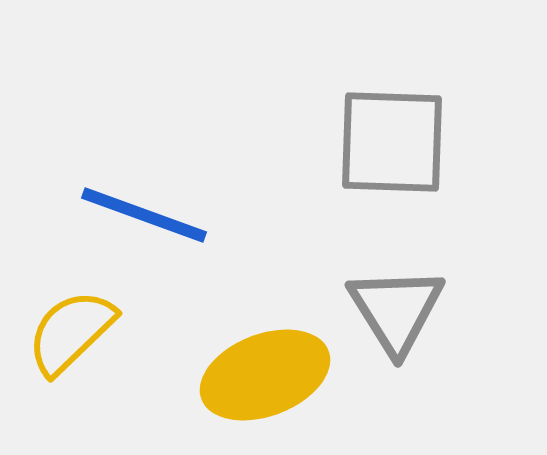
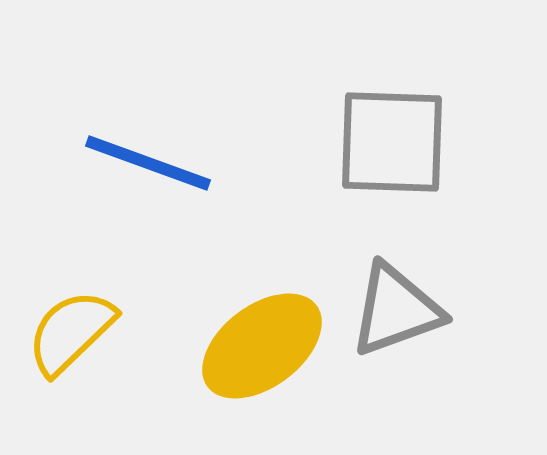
blue line: moved 4 px right, 52 px up
gray triangle: rotated 42 degrees clockwise
yellow ellipse: moved 3 px left, 29 px up; rotated 16 degrees counterclockwise
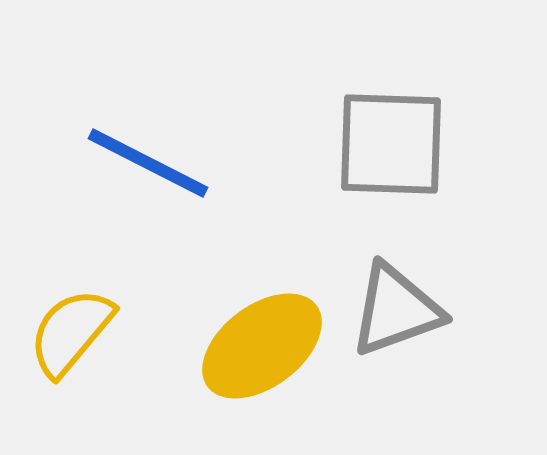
gray square: moved 1 px left, 2 px down
blue line: rotated 7 degrees clockwise
yellow semicircle: rotated 6 degrees counterclockwise
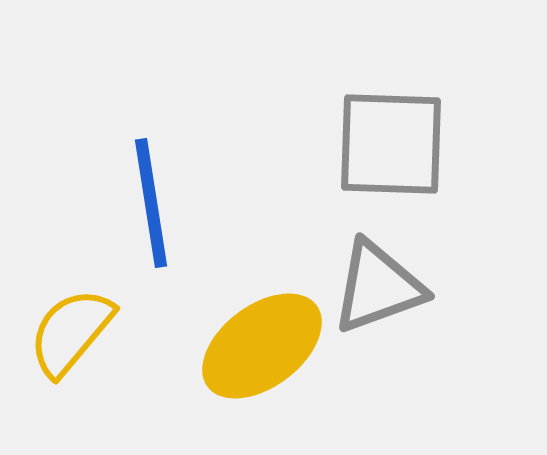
blue line: moved 3 px right, 40 px down; rotated 54 degrees clockwise
gray triangle: moved 18 px left, 23 px up
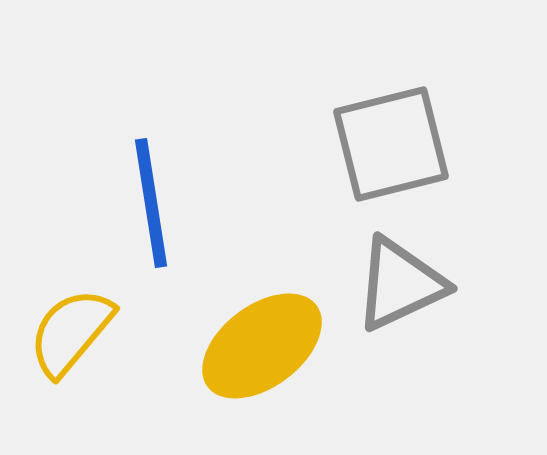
gray square: rotated 16 degrees counterclockwise
gray triangle: moved 22 px right, 3 px up; rotated 5 degrees counterclockwise
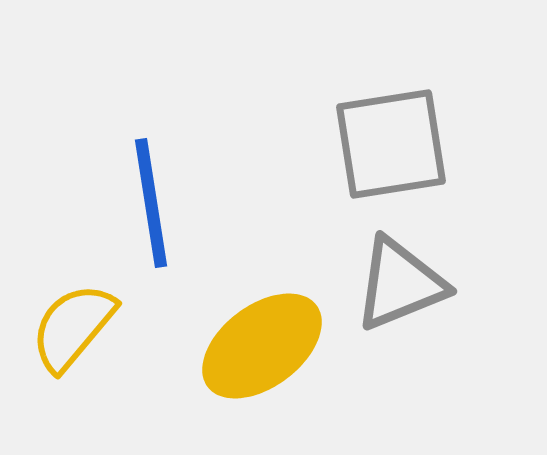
gray square: rotated 5 degrees clockwise
gray triangle: rotated 3 degrees clockwise
yellow semicircle: moved 2 px right, 5 px up
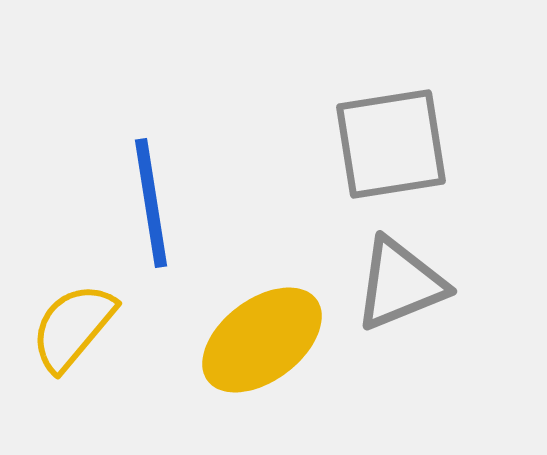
yellow ellipse: moved 6 px up
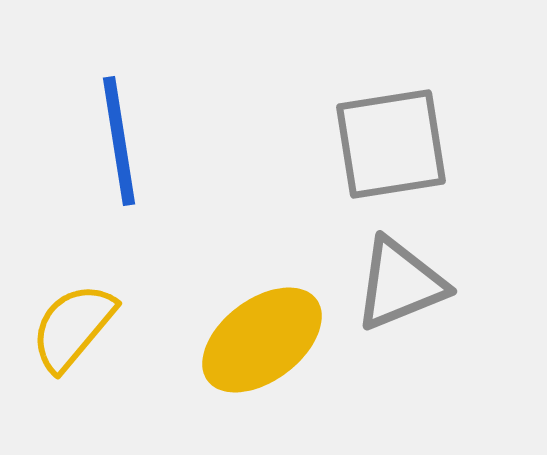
blue line: moved 32 px left, 62 px up
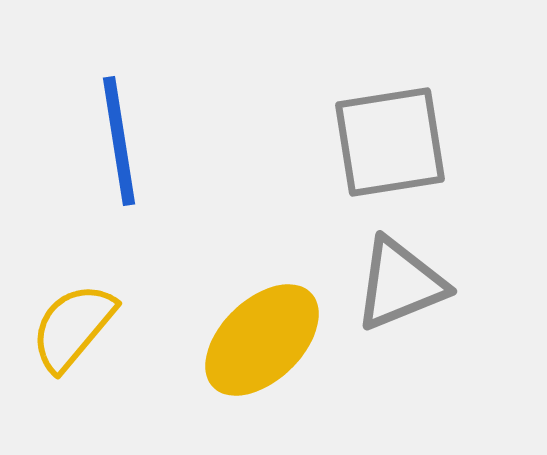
gray square: moved 1 px left, 2 px up
yellow ellipse: rotated 7 degrees counterclockwise
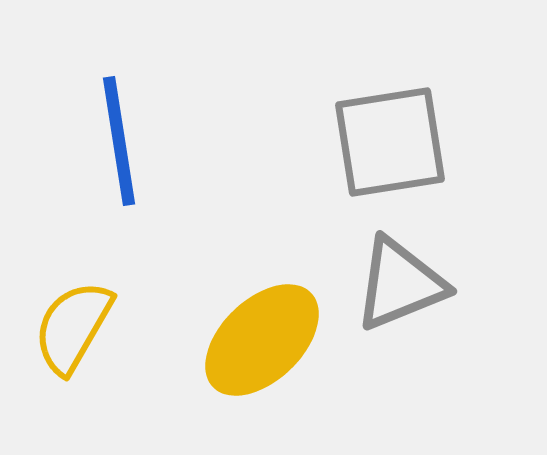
yellow semicircle: rotated 10 degrees counterclockwise
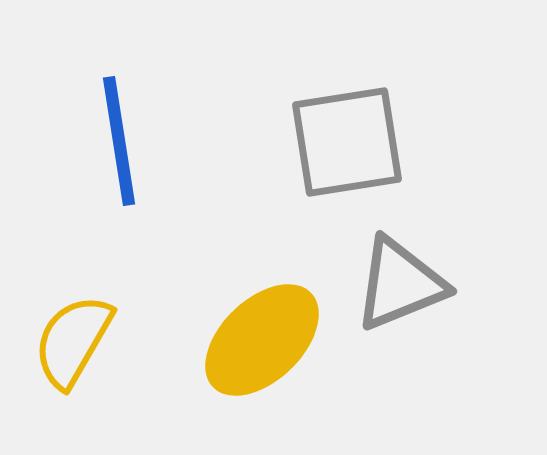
gray square: moved 43 px left
yellow semicircle: moved 14 px down
